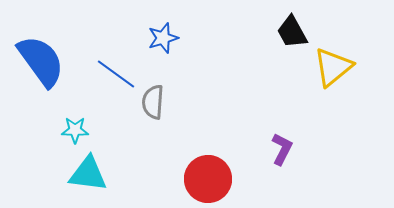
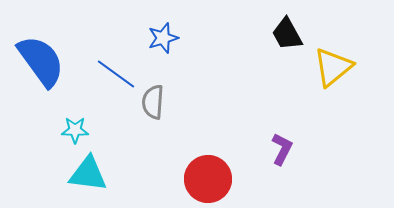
black trapezoid: moved 5 px left, 2 px down
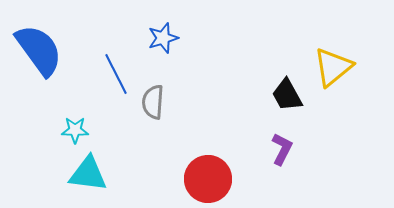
black trapezoid: moved 61 px down
blue semicircle: moved 2 px left, 11 px up
blue line: rotated 27 degrees clockwise
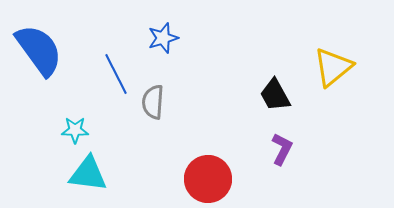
black trapezoid: moved 12 px left
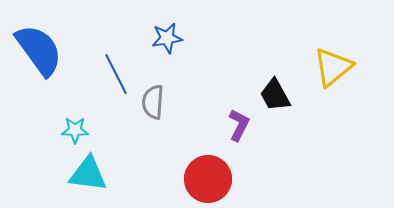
blue star: moved 4 px right; rotated 8 degrees clockwise
purple L-shape: moved 43 px left, 24 px up
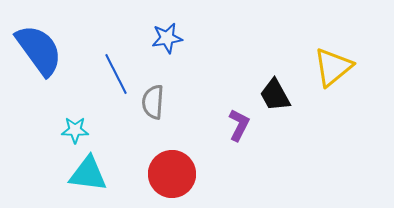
red circle: moved 36 px left, 5 px up
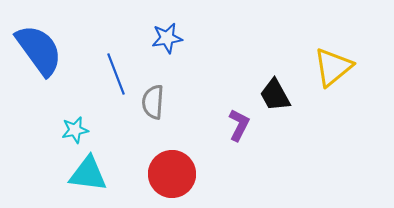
blue line: rotated 6 degrees clockwise
cyan star: rotated 12 degrees counterclockwise
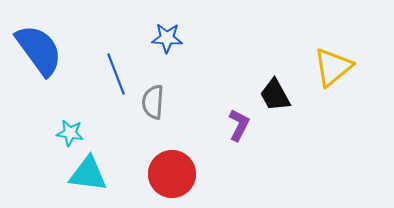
blue star: rotated 12 degrees clockwise
cyan star: moved 5 px left, 3 px down; rotated 20 degrees clockwise
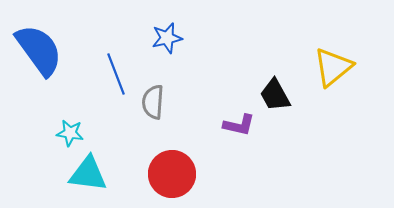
blue star: rotated 16 degrees counterclockwise
purple L-shape: rotated 76 degrees clockwise
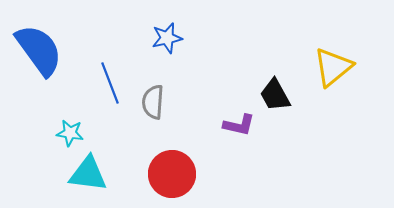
blue line: moved 6 px left, 9 px down
